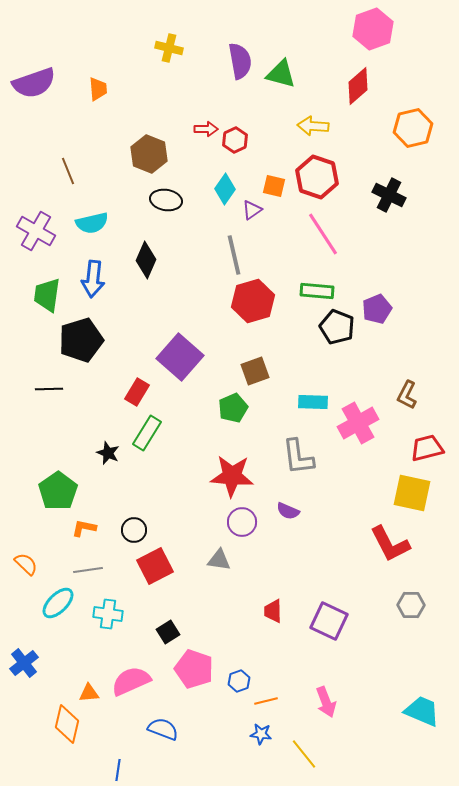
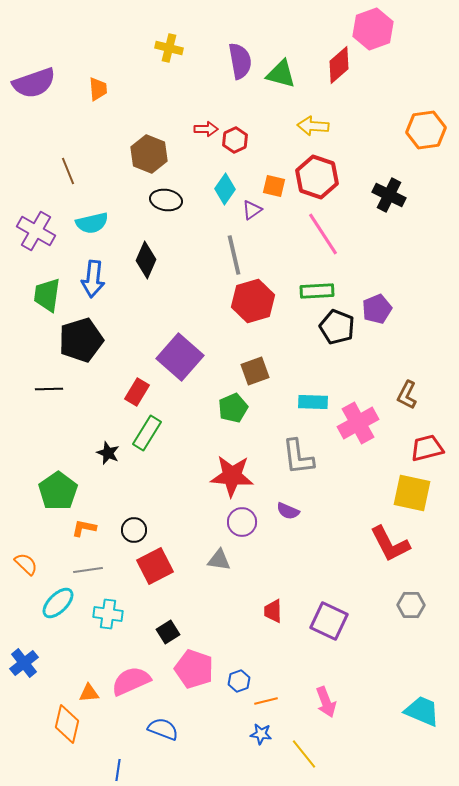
red diamond at (358, 86): moved 19 px left, 21 px up
orange hexagon at (413, 128): moved 13 px right, 2 px down; rotated 6 degrees clockwise
green rectangle at (317, 291): rotated 8 degrees counterclockwise
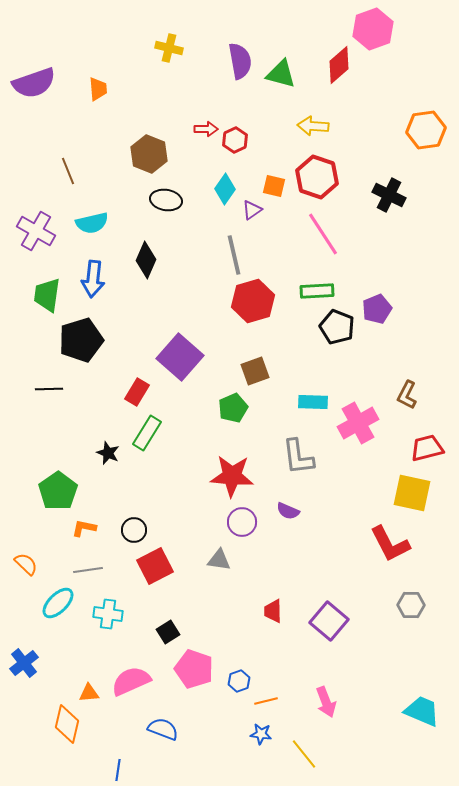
purple square at (329, 621): rotated 15 degrees clockwise
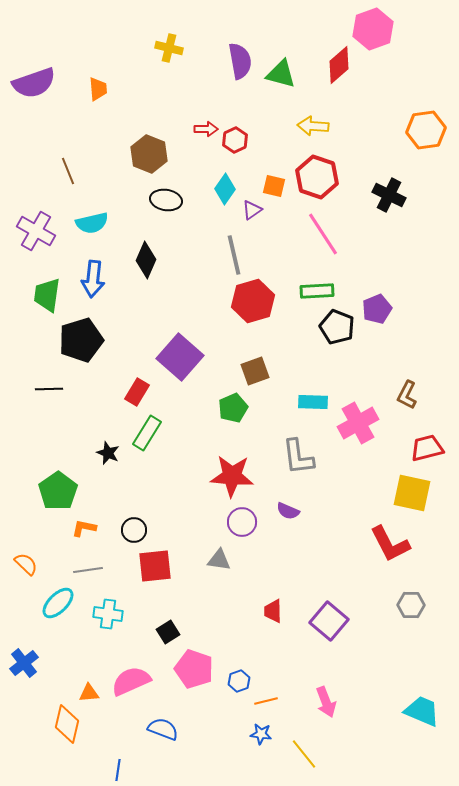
red square at (155, 566): rotated 21 degrees clockwise
